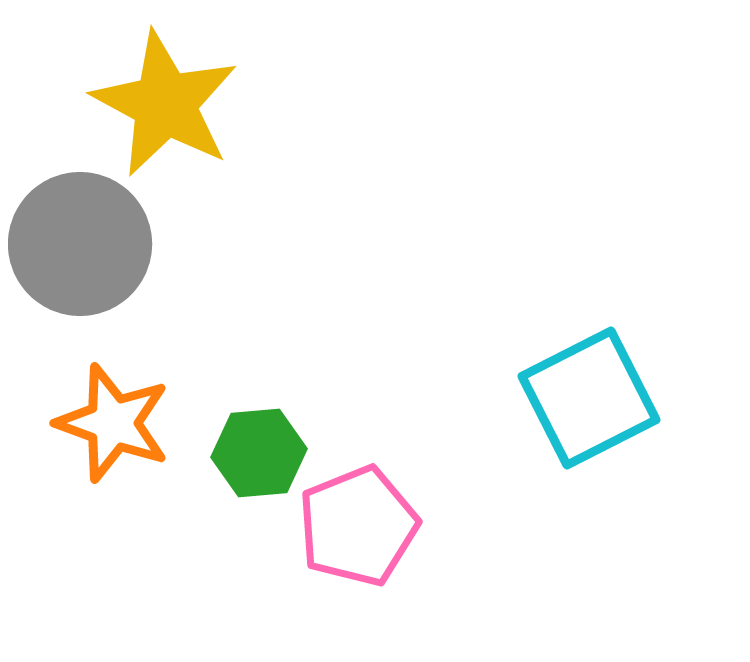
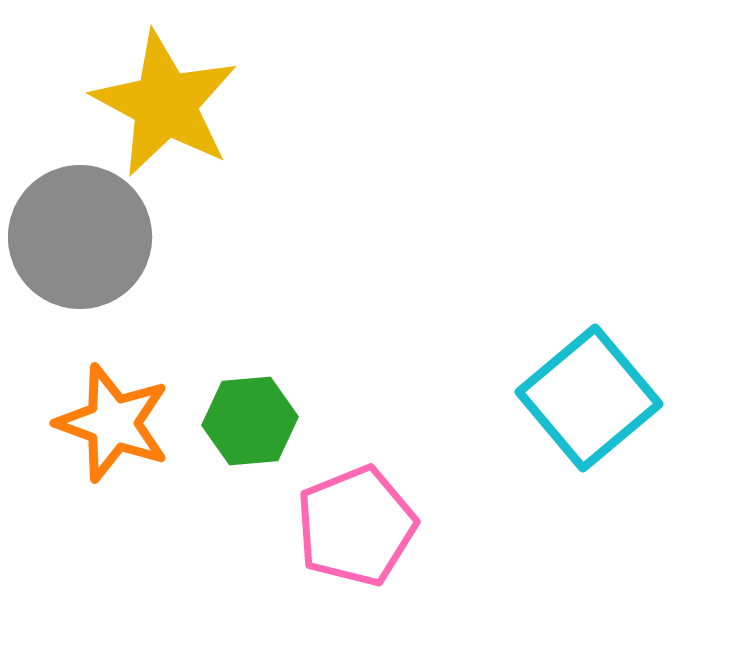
gray circle: moved 7 px up
cyan square: rotated 13 degrees counterclockwise
green hexagon: moved 9 px left, 32 px up
pink pentagon: moved 2 px left
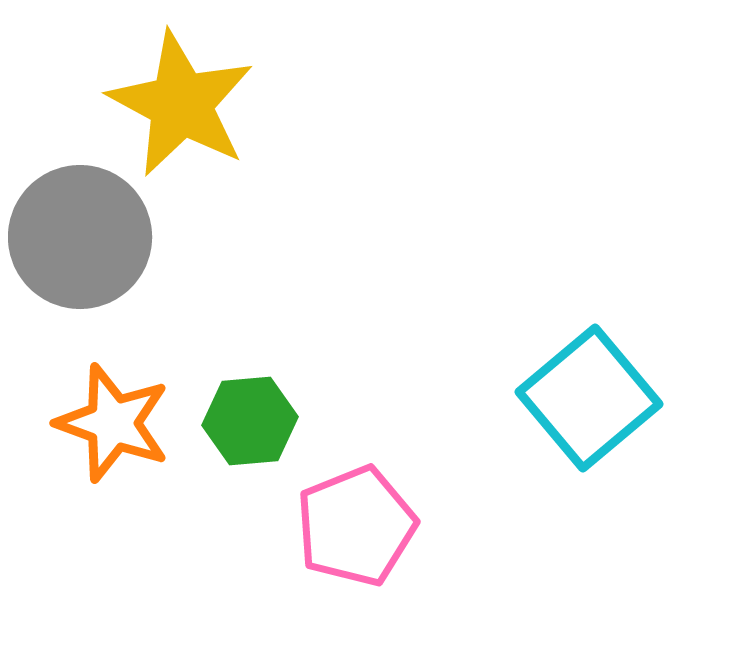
yellow star: moved 16 px right
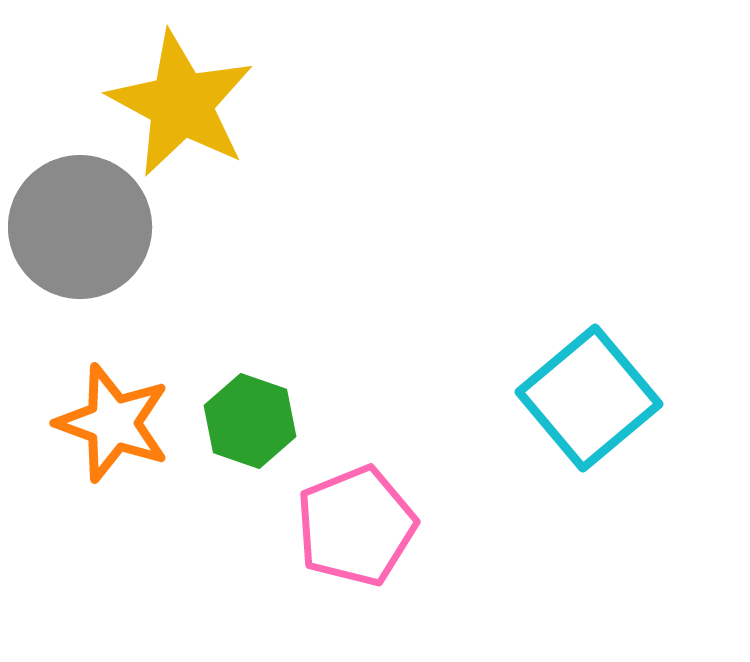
gray circle: moved 10 px up
green hexagon: rotated 24 degrees clockwise
